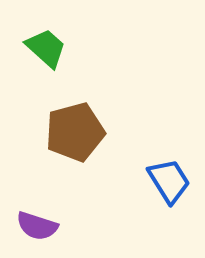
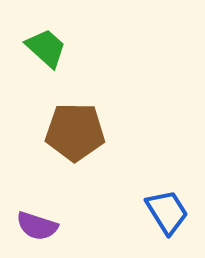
brown pentagon: rotated 16 degrees clockwise
blue trapezoid: moved 2 px left, 31 px down
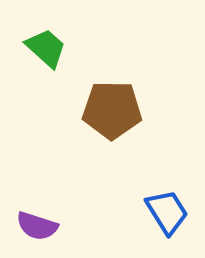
brown pentagon: moved 37 px right, 22 px up
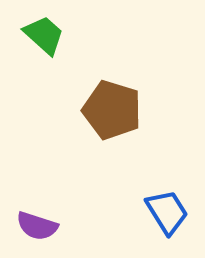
green trapezoid: moved 2 px left, 13 px up
brown pentagon: rotated 16 degrees clockwise
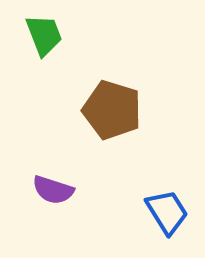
green trapezoid: rotated 27 degrees clockwise
purple semicircle: moved 16 px right, 36 px up
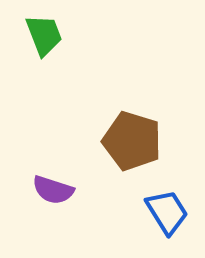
brown pentagon: moved 20 px right, 31 px down
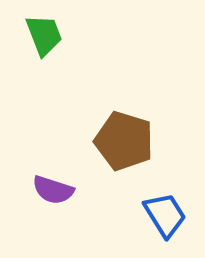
brown pentagon: moved 8 px left
blue trapezoid: moved 2 px left, 3 px down
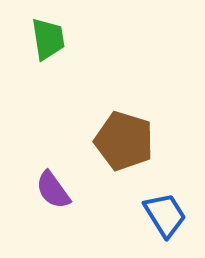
green trapezoid: moved 4 px right, 4 px down; rotated 12 degrees clockwise
purple semicircle: rotated 36 degrees clockwise
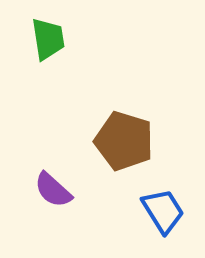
purple semicircle: rotated 12 degrees counterclockwise
blue trapezoid: moved 2 px left, 4 px up
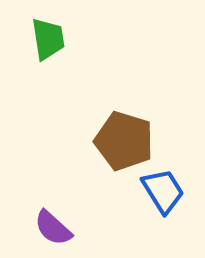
purple semicircle: moved 38 px down
blue trapezoid: moved 20 px up
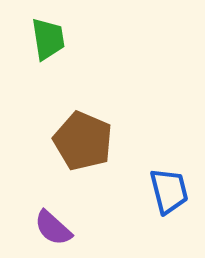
brown pentagon: moved 41 px left; rotated 6 degrees clockwise
blue trapezoid: moved 6 px right; rotated 18 degrees clockwise
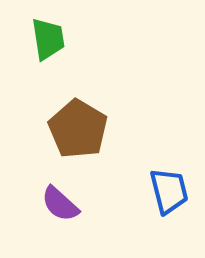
brown pentagon: moved 5 px left, 12 px up; rotated 8 degrees clockwise
purple semicircle: moved 7 px right, 24 px up
